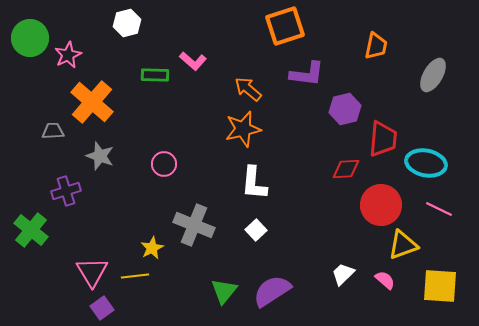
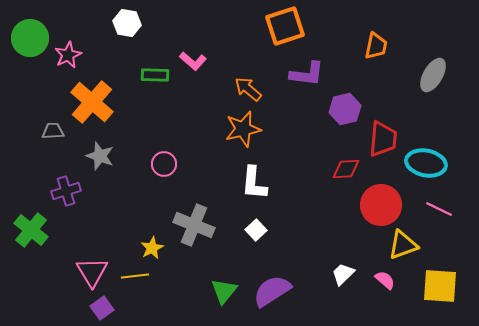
white hexagon: rotated 24 degrees clockwise
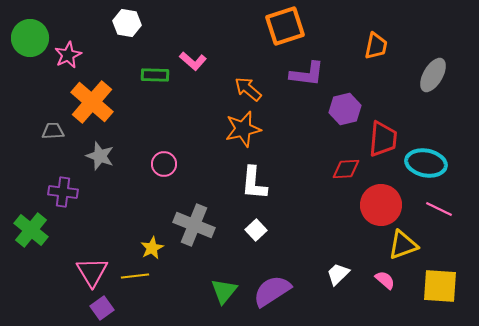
purple cross: moved 3 px left, 1 px down; rotated 24 degrees clockwise
white trapezoid: moved 5 px left
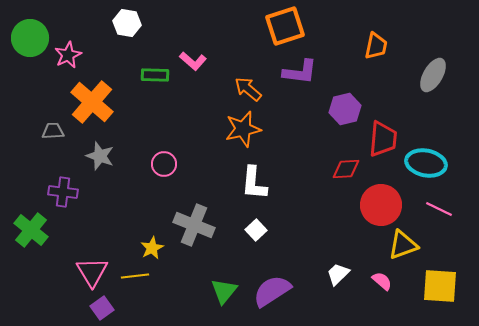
purple L-shape: moved 7 px left, 2 px up
pink semicircle: moved 3 px left, 1 px down
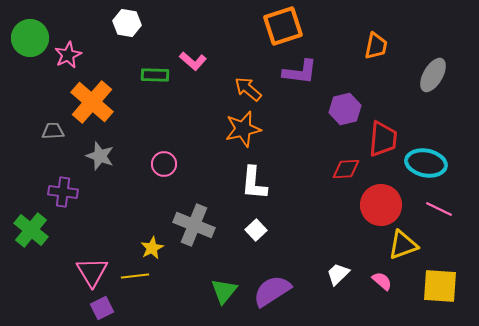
orange square: moved 2 px left
purple square: rotated 10 degrees clockwise
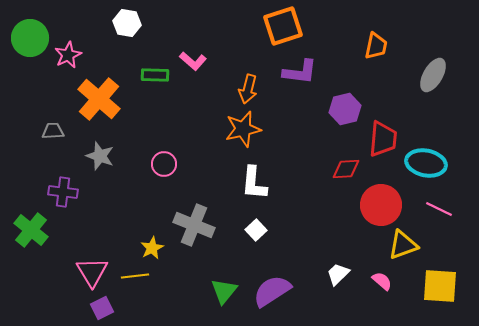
orange arrow: rotated 116 degrees counterclockwise
orange cross: moved 7 px right, 3 px up
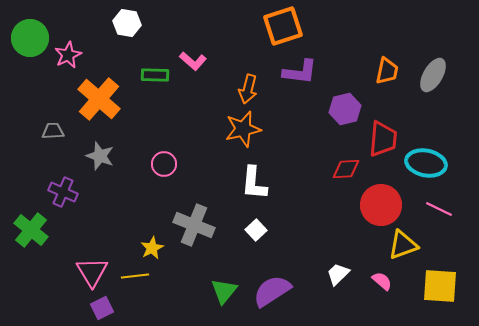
orange trapezoid: moved 11 px right, 25 px down
purple cross: rotated 16 degrees clockwise
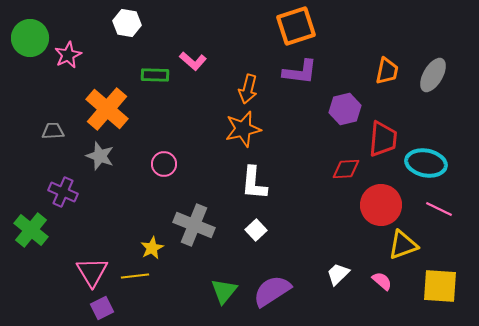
orange square: moved 13 px right
orange cross: moved 8 px right, 10 px down
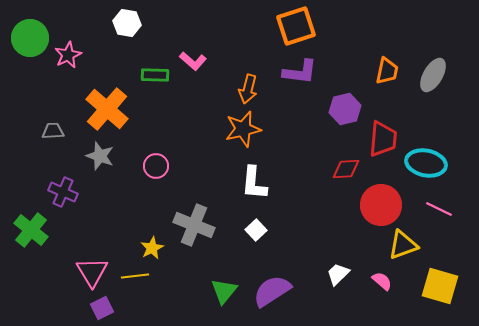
pink circle: moved 8 px left, 2 px down
yellow square: rotated 12 degrees clockwise
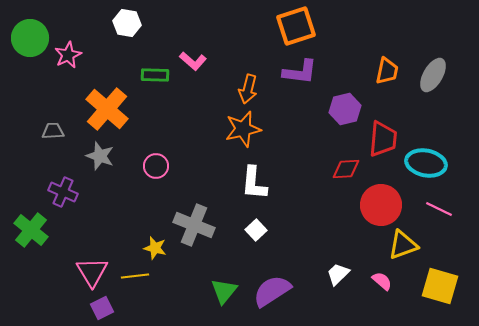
yellow star: moved 3 px right; rotated 30 degrees counterclockwise
